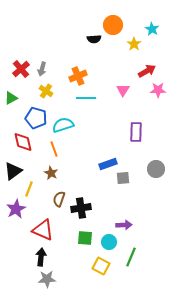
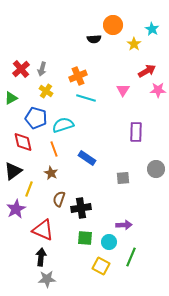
cyan line: rotated 18 degrees clockwise
blue rectangle: moved 21 px left, 6 px up; rotated 54 degrees clockwise
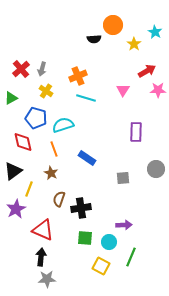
cyan star: moved 3 px right, 3 px down
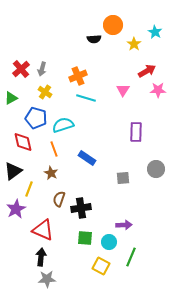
yellow cross: moved 1 px left, 1 px down
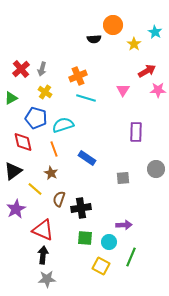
yellow line: moved 6 px right; rotated 70 degrees counterclockwise
black arrow: moved 2 px right, 2 px up
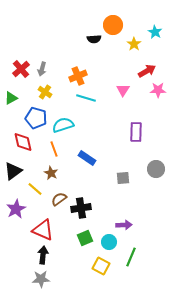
brown semicircle: rotated 35 degrees clockwise
green square: rotated 28 degrees counterclockwise
gray star: moved 6 px left
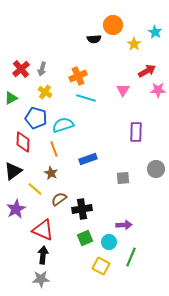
red diamond: rotated 15 degrees clockwise
blue rectangle: moved 1 px right, 1 px down; rotated 54 degrees counterclockwise
black cross: moved 1 px right, 1 px down
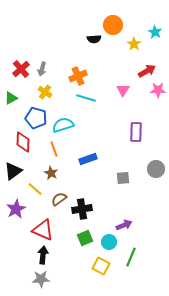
purple arrow: rotated 21 degrees counterclockwise
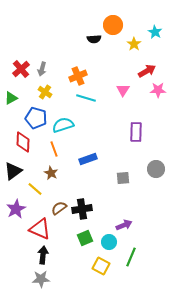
brown semicircle: moved 9 px down
red triangle: moved 3 px left, 1 px up
